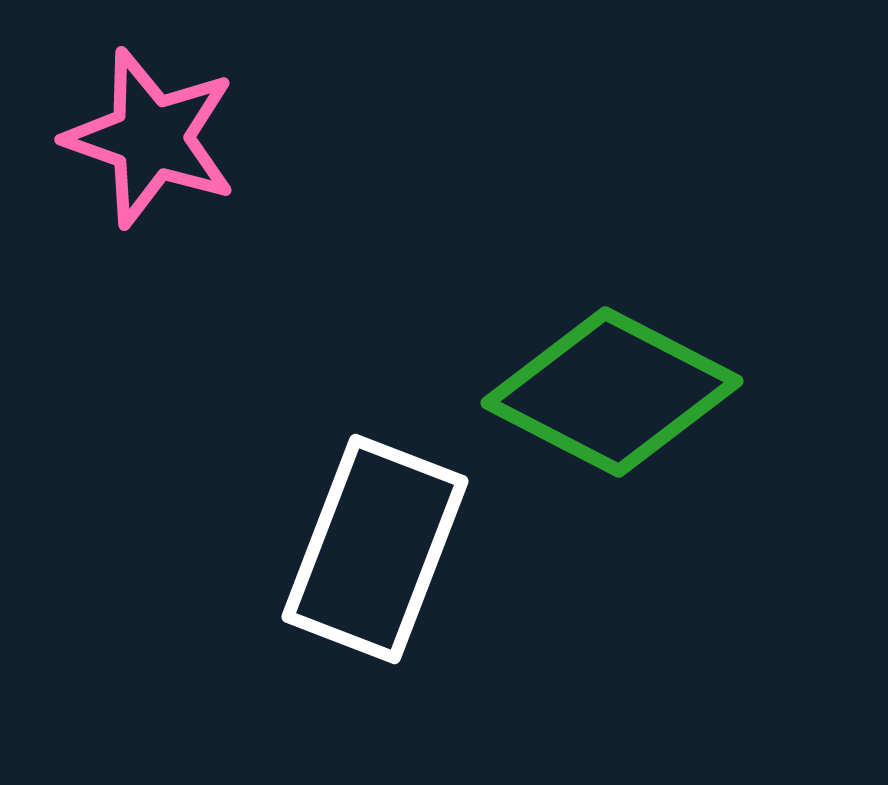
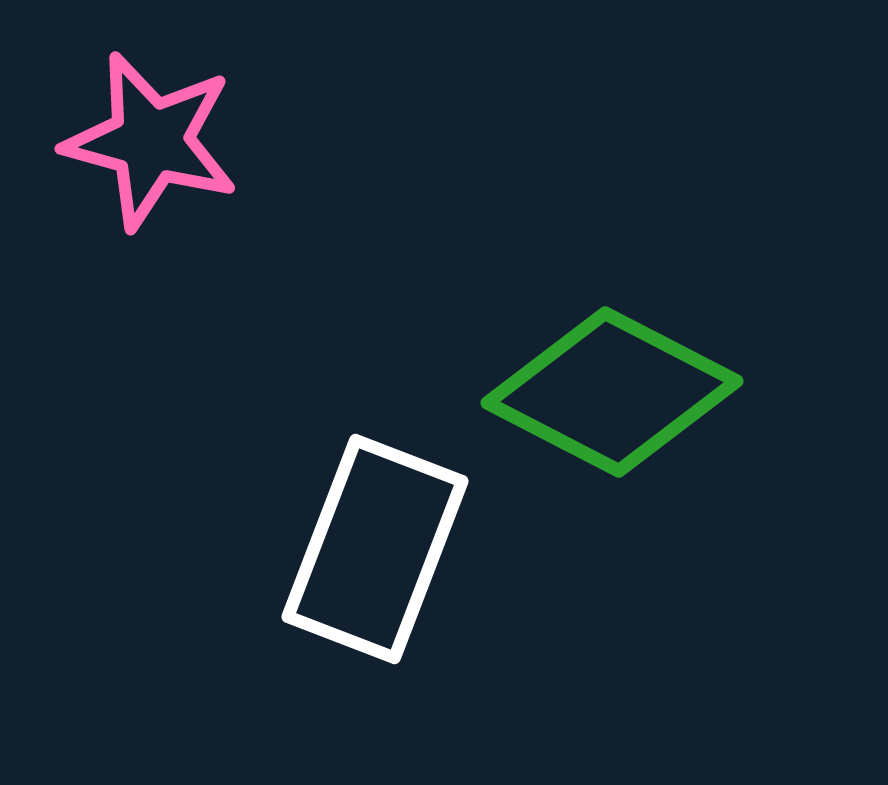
pink star: moved 3 px down; rotated 4 degrees counterclockwise
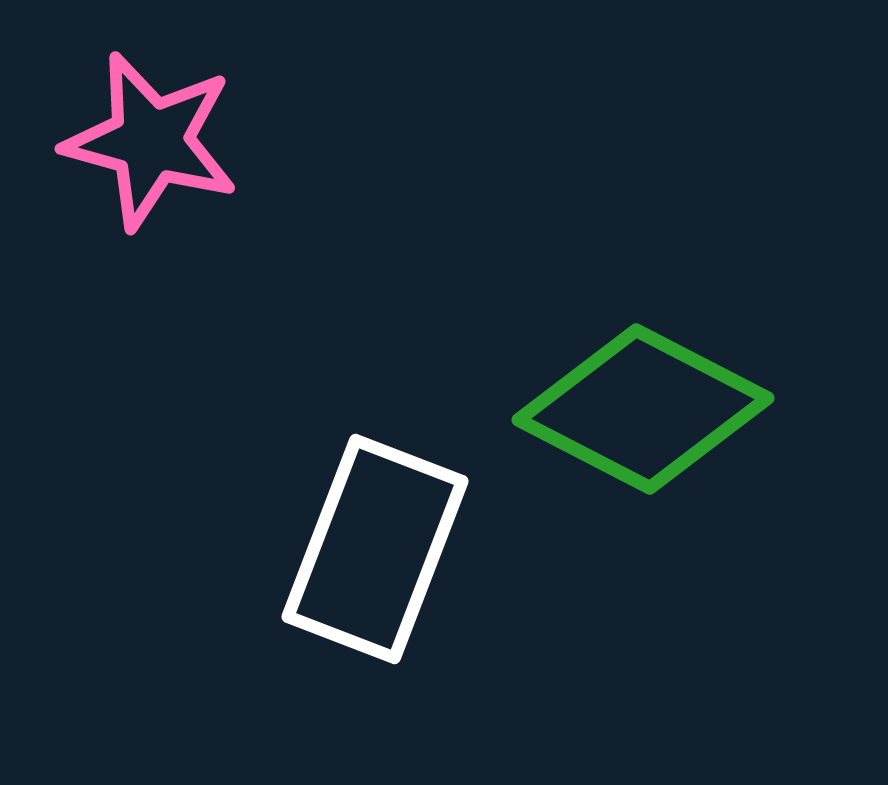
green diamond: moved 31 px right, 17 px down
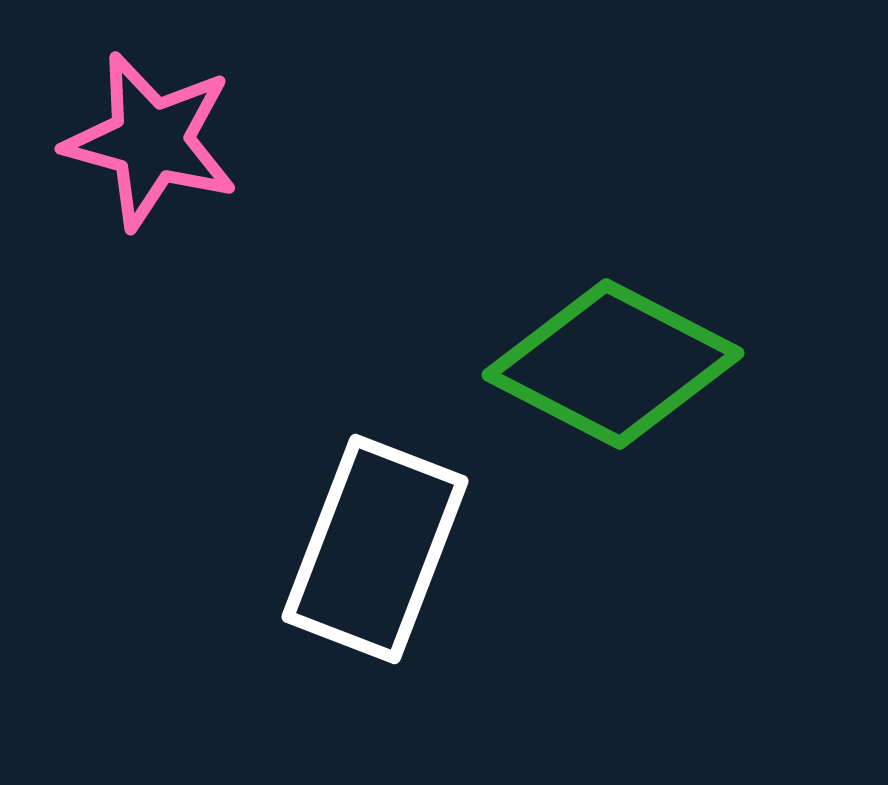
green diamond: moved 30 px left, 45 px up
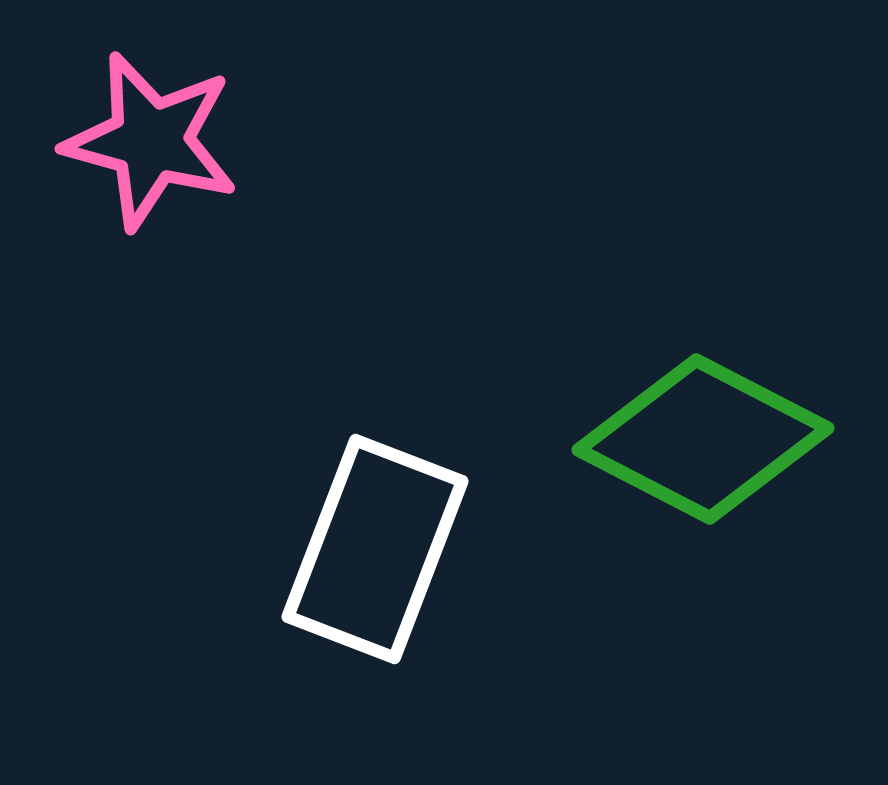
green diamond: moved 90 px right, 75 px down
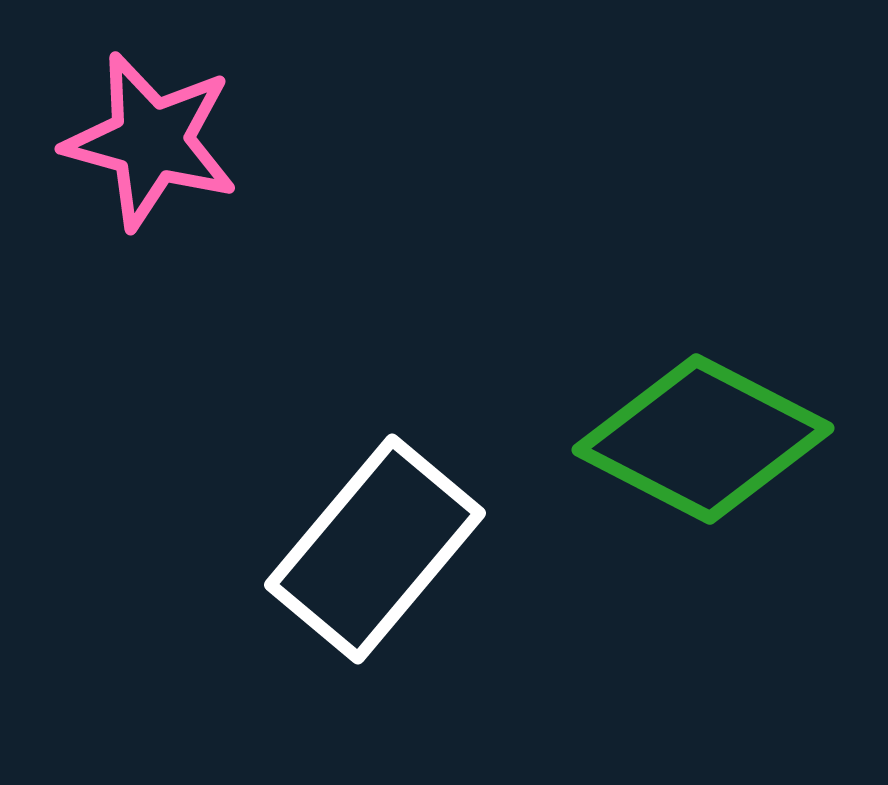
white rectangle: rotated 19 degrees clockwise
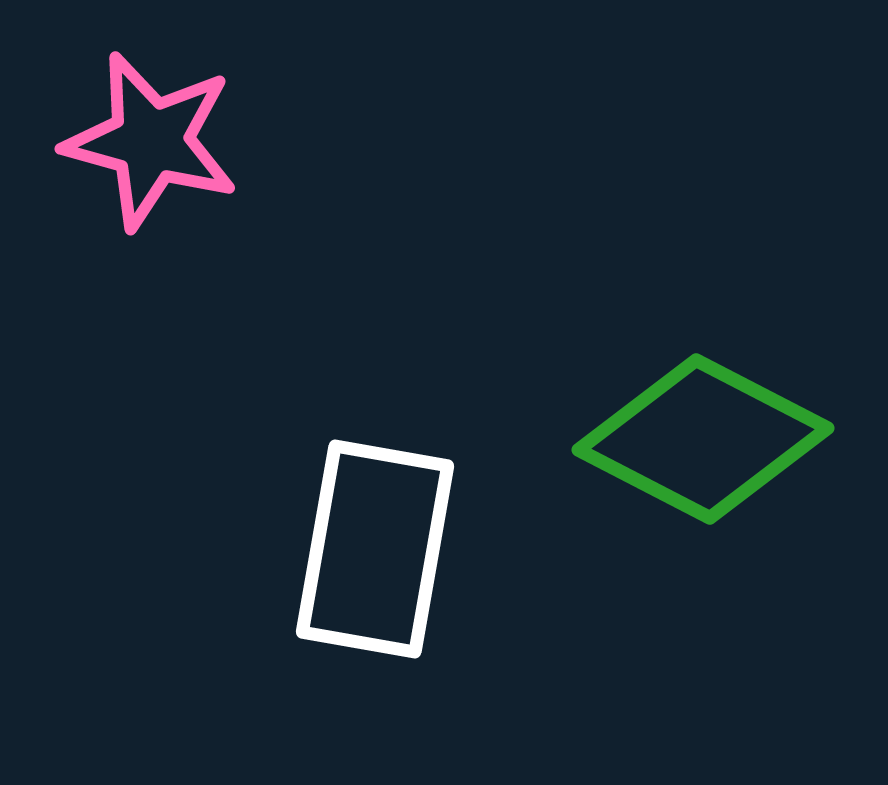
white rectangle: rotated 30 degrees counterclockwise
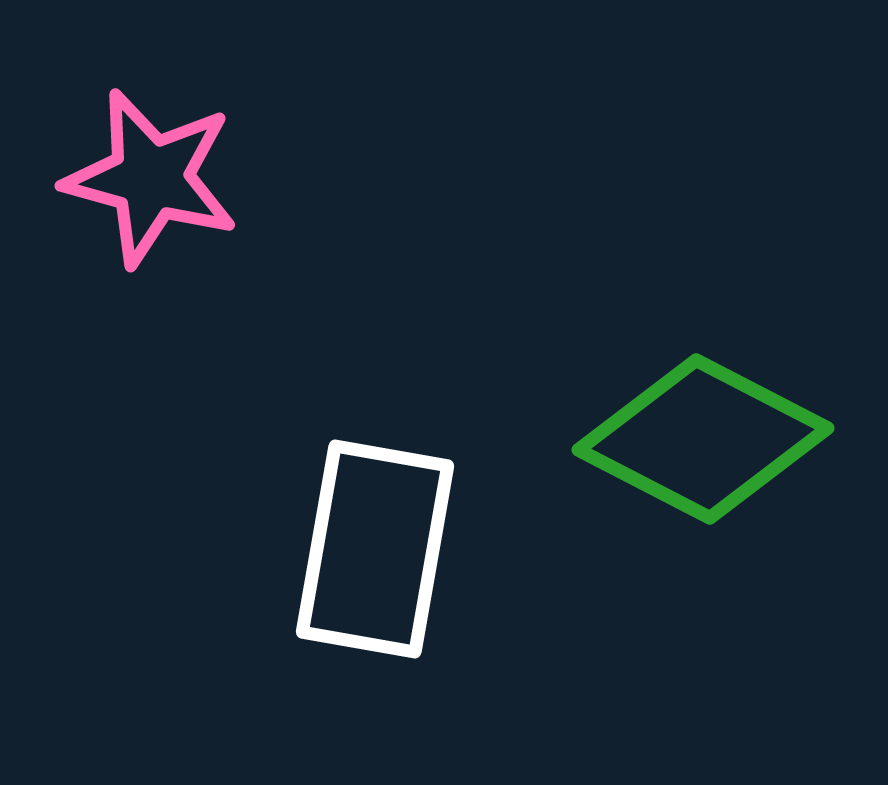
pink star: moved 37 px down
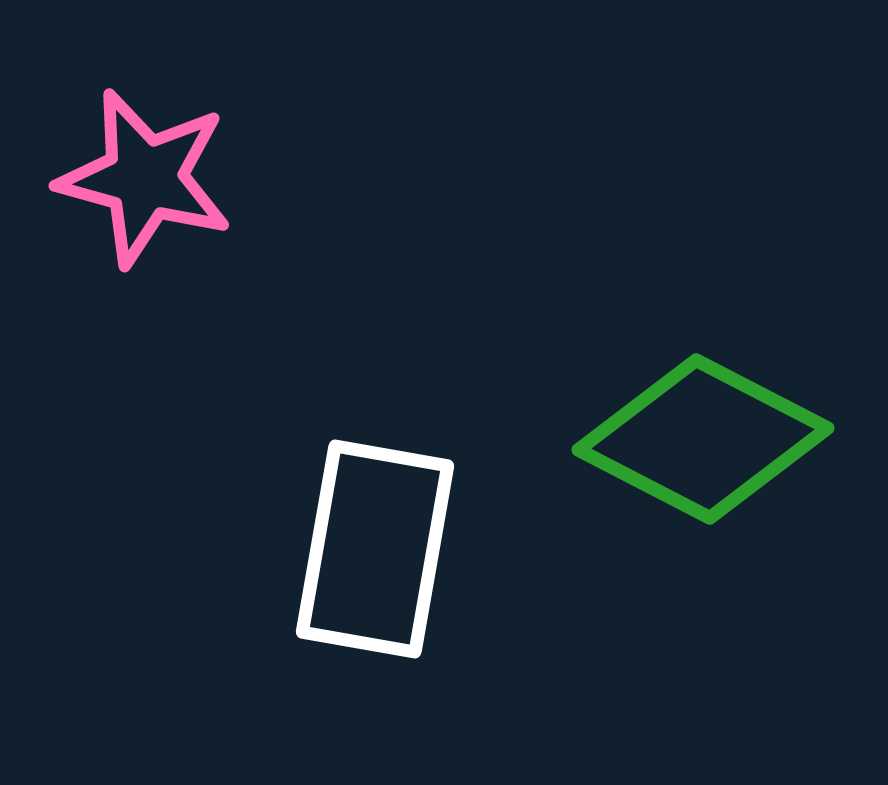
pink star: moved 6 px left
